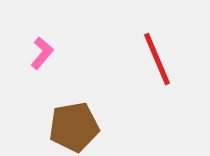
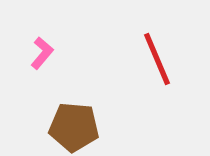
brown pentagon: rotated 15 degrees clockwise
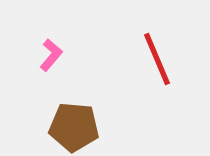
pink L-shape: moved 9 px right, 2 px down
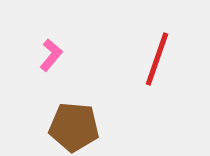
red line: rotated 42 degrees clockwise
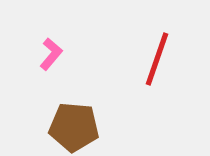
pink L-shape: moved 1 px up
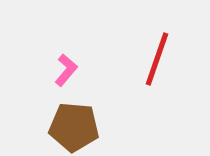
pink L-shape: moved 15 px right, 16 px down
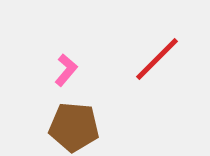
red line: rotated 26 degrees clockwise
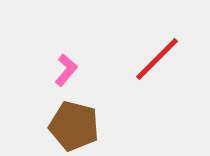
brown pentagon: moved 1 px up; rotated 9 degrees clockwise
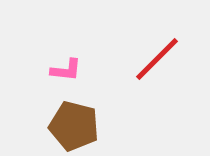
pink L-shape: rotated 56 degrees clockwise
